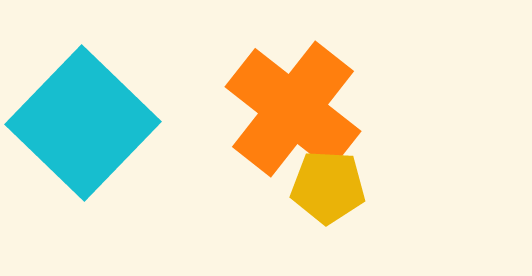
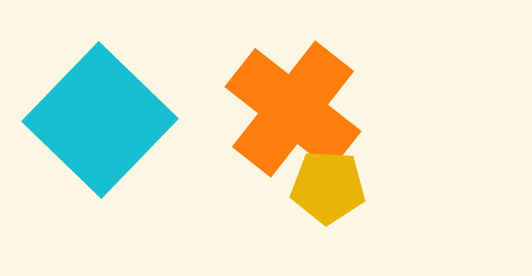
cyan square: moved 17 px right, 3 px up
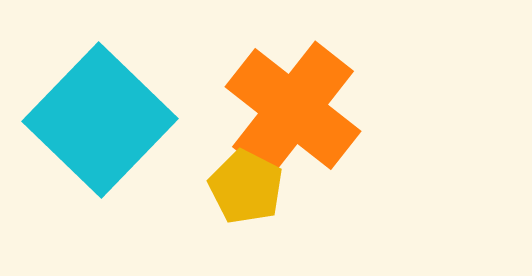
yellow pentagon: moved 82 px left; rotated 24 degrees clockwise
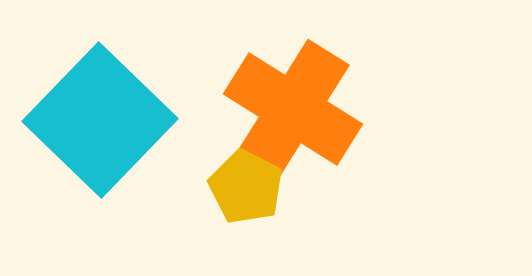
orange cross: rotated 6 degrees counterclockwise
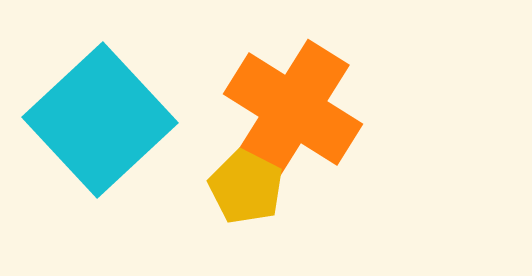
cyan square: rotated 3 degrees clockwise
